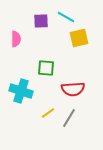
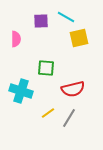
red semicircle: rotated 10 degrees counterclockwise
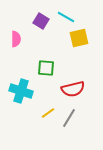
purple square: rotated 35 degrees clockwise
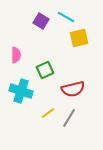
pink semicircle: moved 16 px down
green square: moved 1 px left, 2 px down; rotated 30 degrees counterclockwise
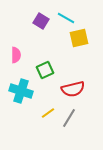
cyan line: moved 1 px down
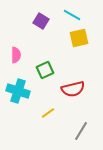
cyan line: moved 6 px right, 3 px up
cyan cross: moved 3 px left
gray line: moved 12 px right, 13 px down
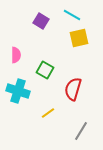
green square: rotated 36 degrees counterclockwise
red semicircle: rotated 120 degrees clockwise
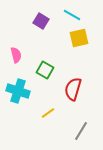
pink semicircle: rotated 14 degrees counterclockwise
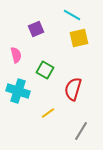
purple square: moved 5 px left, 8 px down; rotated 35 degrees clockwise
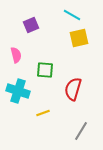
purple square: moved 5 px left, 4 px up
green square: rotated 24 degrees counterclockwise
yellow line: moved 5 px left; rotated 16 degrees clockwise
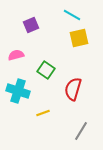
pink semicircle: rotated 91 degrees counterclockwise
green square: moved 1 px right; rotated 30 degrees clockwise
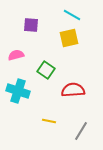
purple square: rotated 28 degrees clockwise
yellow square: moved 10 px left
red semicircle: moved 1 px down; rotated 70 degrees clockwise
yellow line: moved 6 px right, 8 px down; rotated 32 degrees clockwise
